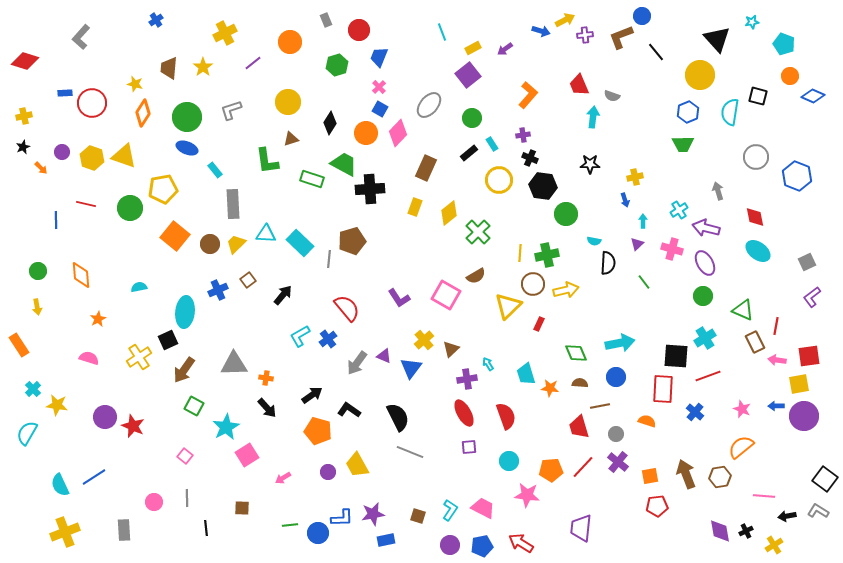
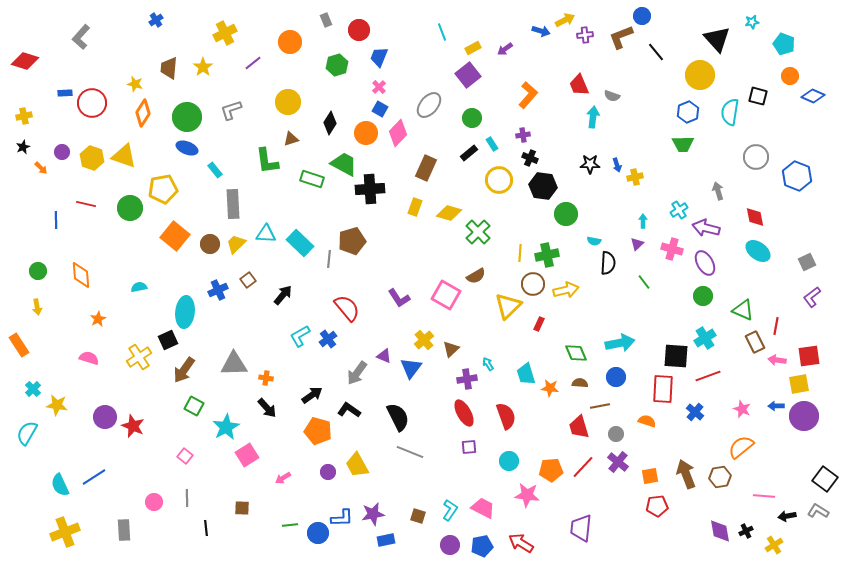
blue arrow at (625, 200): moved 8 px left, 35 px up
yellow diamond at (449, 213): rotated 55 degrees clockwise
gray arrow at (357, 363): moved 10 px down
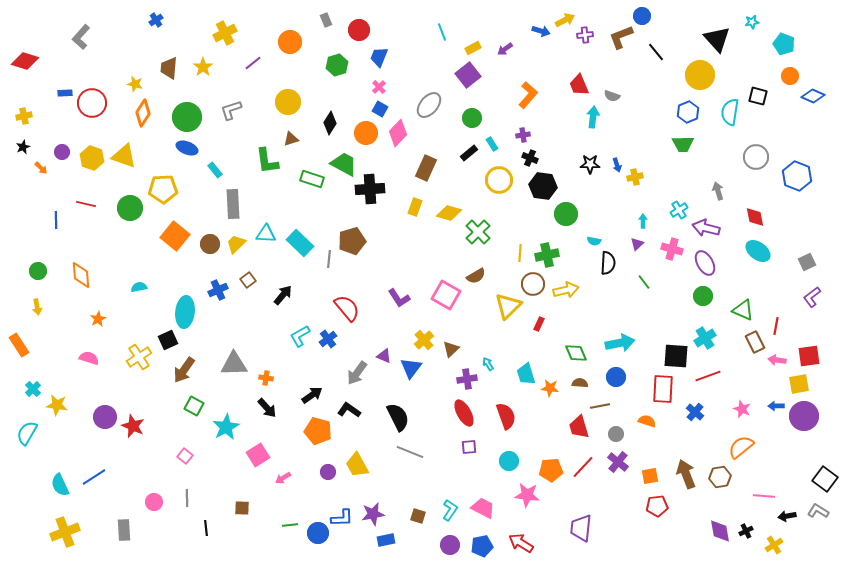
yellow pentagon at (163, 189): rotated 8 degrees clockwise
pink square at (247, 455): moved 11 px right
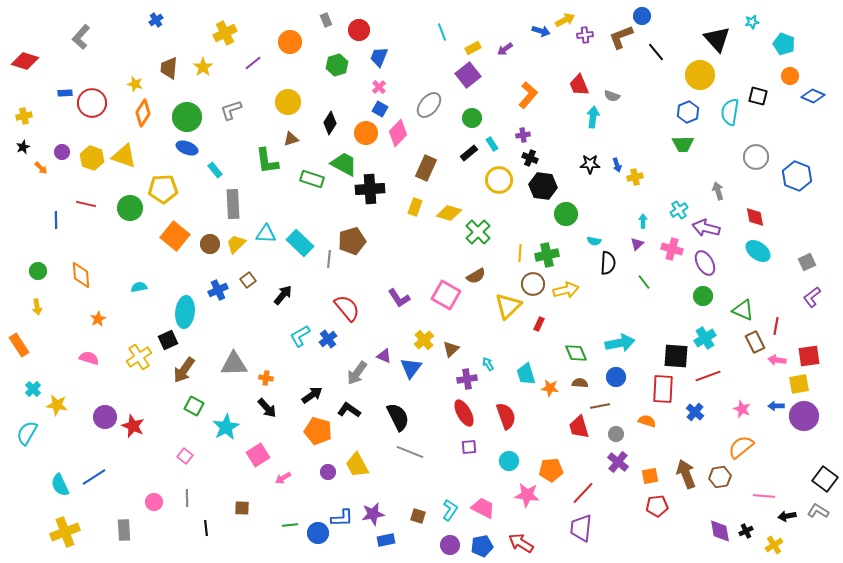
red line at (583, 467): moved 26 px down
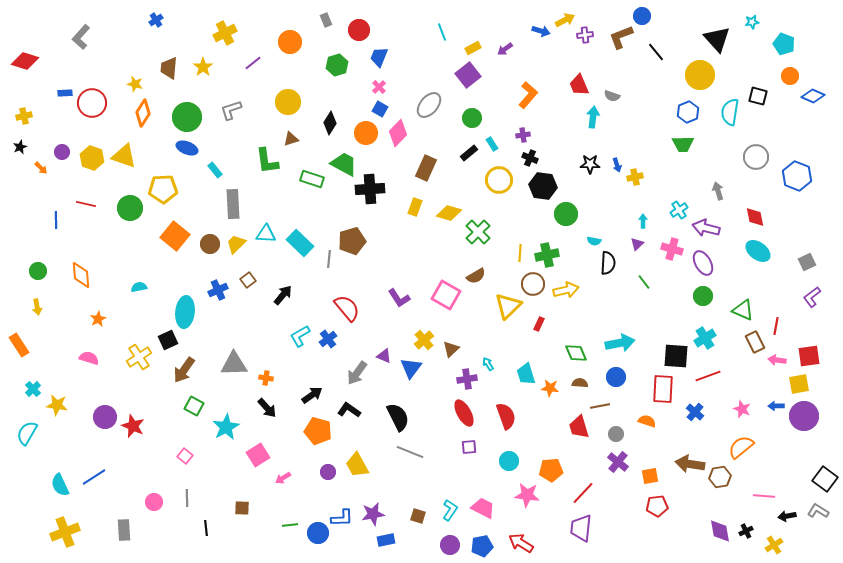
black star at (23, 147): moved 3 px left
purple ellipse at (705, 263): moved 2 px left
brown arrow at (686, 474): moved 4 px right, 10 px up; rotated 60 degrees counterclockwise
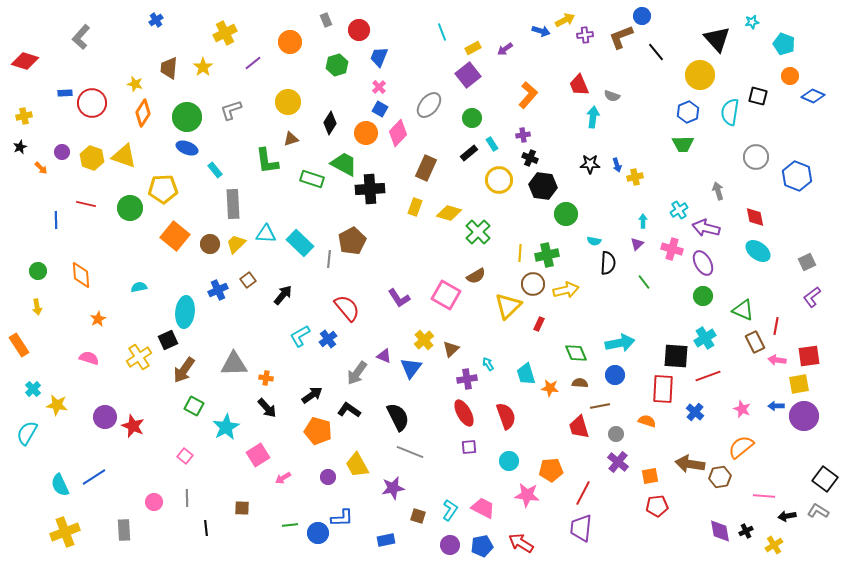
brown pentagon at (352, 241): rotated 12 degrees counterclockwise
blue circle at (616, 377): moved 1 px left, 2 px up
purple circle at (328, 472): moved 5 px down
red line at (583, 493): rotated 15 degrees counterclockwise
purple star at (373, 514): moved 20 px right, 26 px up
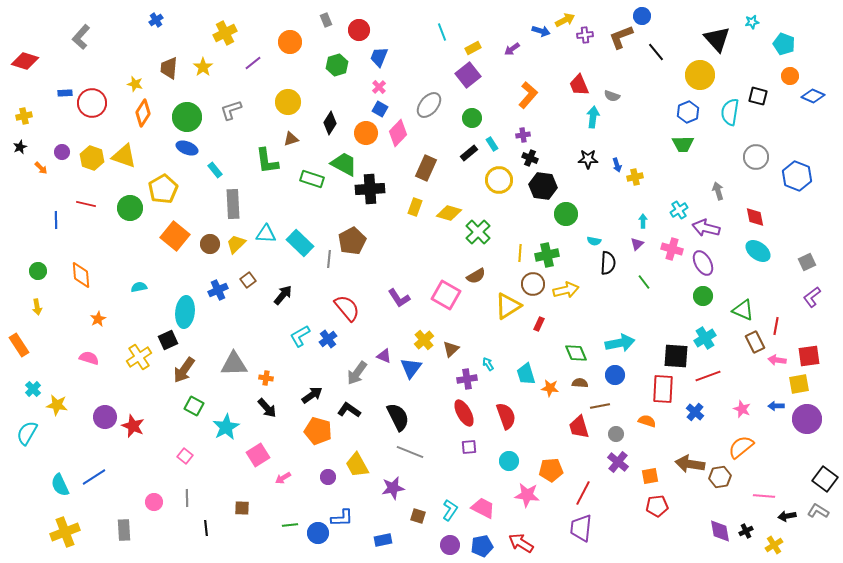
purple arrow at (505, 49): moved 7 px right
black star at (590, 164): moved 2 px left, 5 px up
yellow pentagon at (163, 189): rotated 28 degrees counterclockwise
yellow triangle at (508, 306): rotated 12 degrees clockwise
purple circle at (804, 416): moved 3 px right, 3 px down
blue rectangle at (386, 540): moved 3 px left
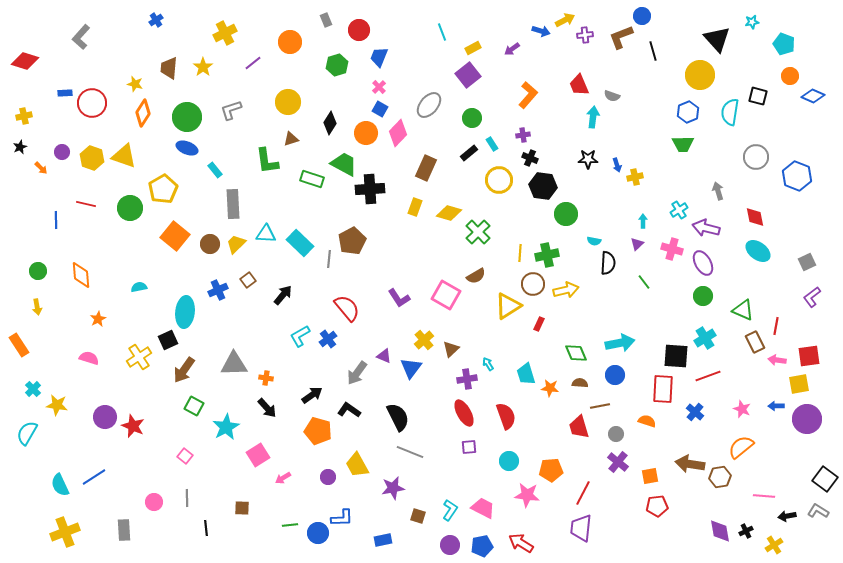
black line at (656, 52): moved 3 px left, 1 px up; rotated 24 degrees clockwise
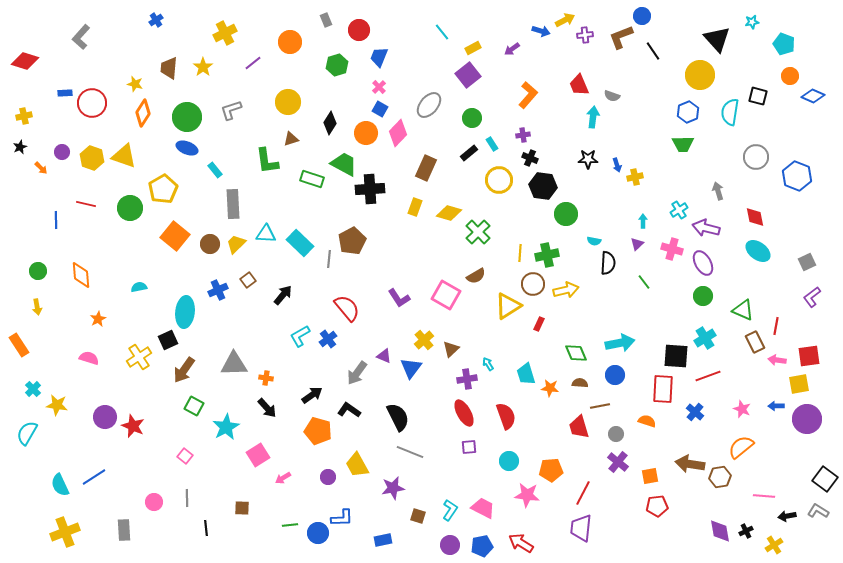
cyan line at (442, 32): rotated 18 degrees counterclockwise
black line at (653, 51): rotated 18 degrees counterclockwise
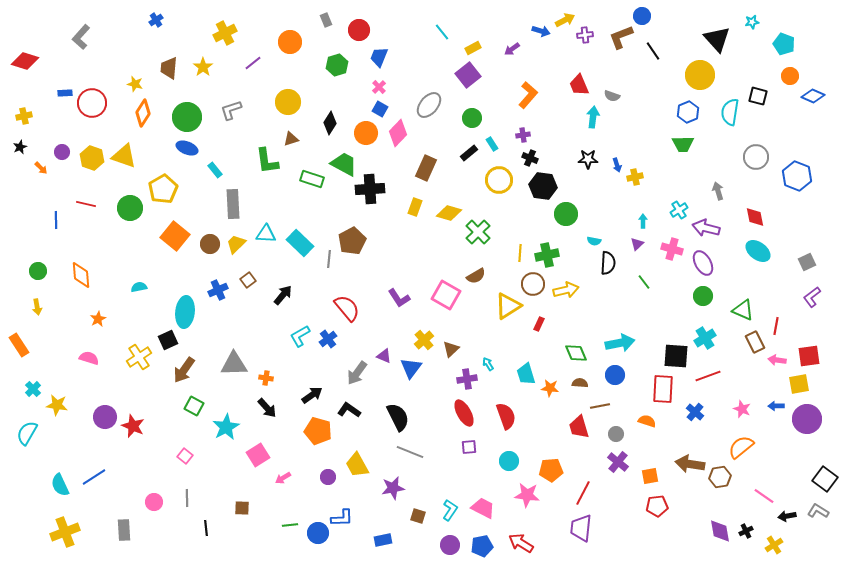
pink line at (764, 496): rotated 30 degrees clockwise
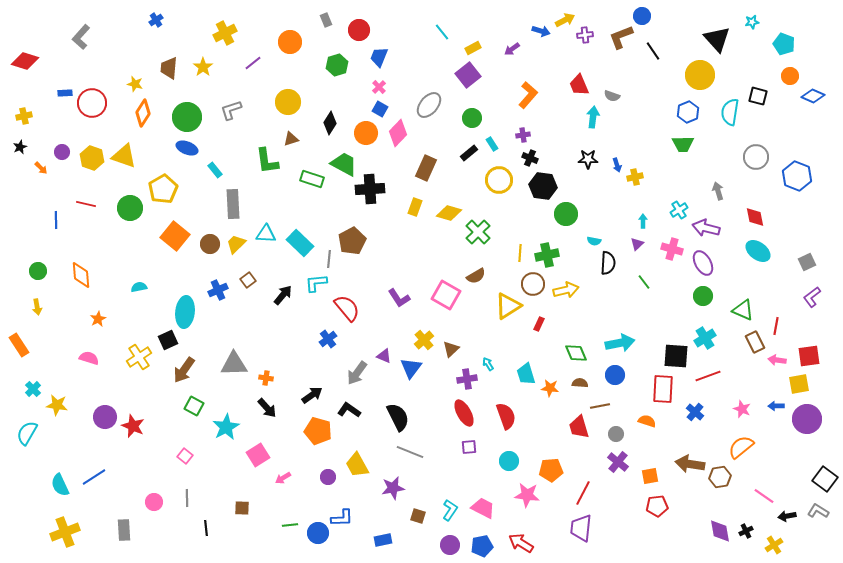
cyan L-shape at (300, 336): moved 16 px right, 53 px up; rotated 25 degrees clockwise
